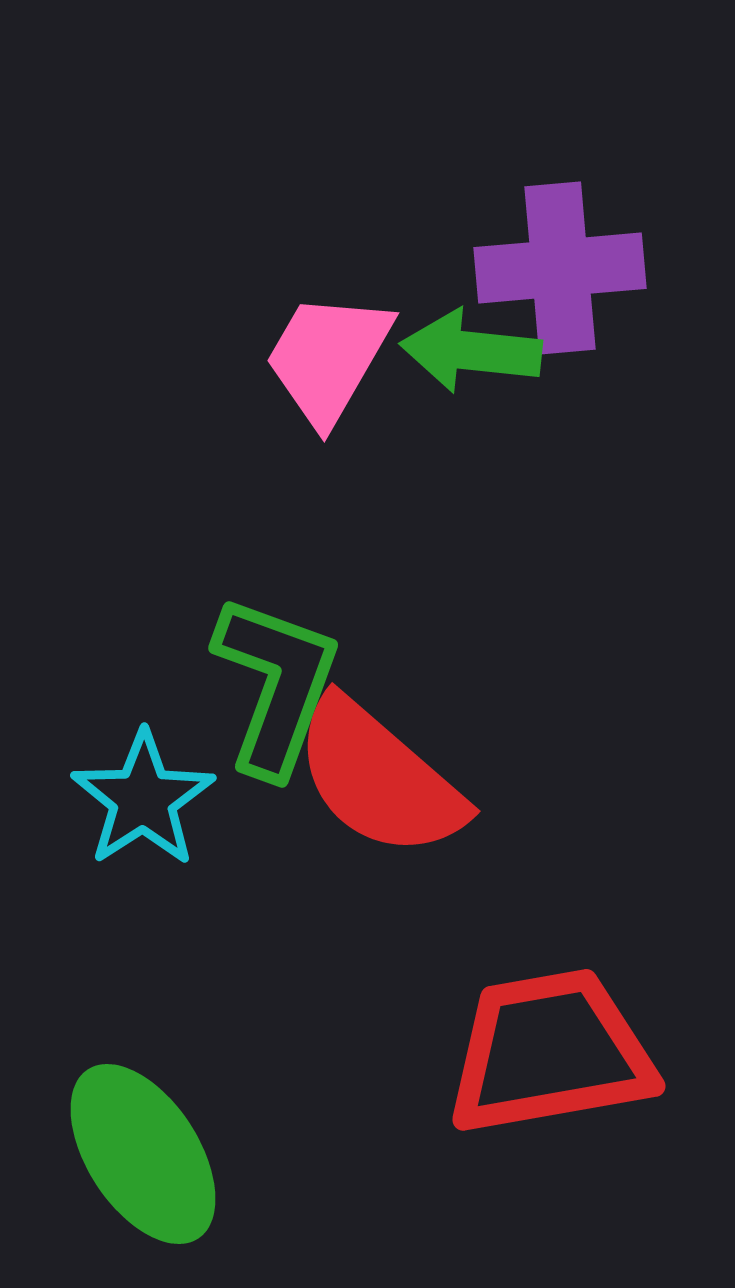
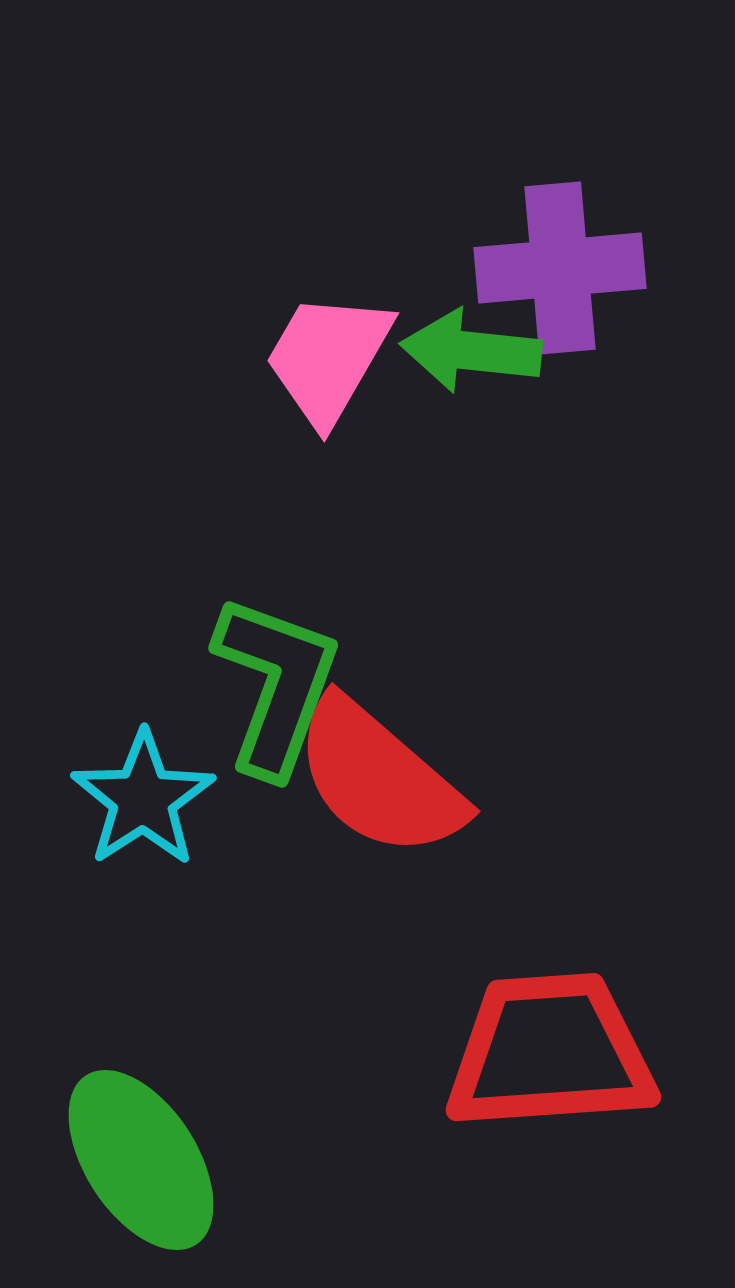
red trapezoid: rotated 6 degrees clockwise
green ellipse: moved 2 px left, 6 px down
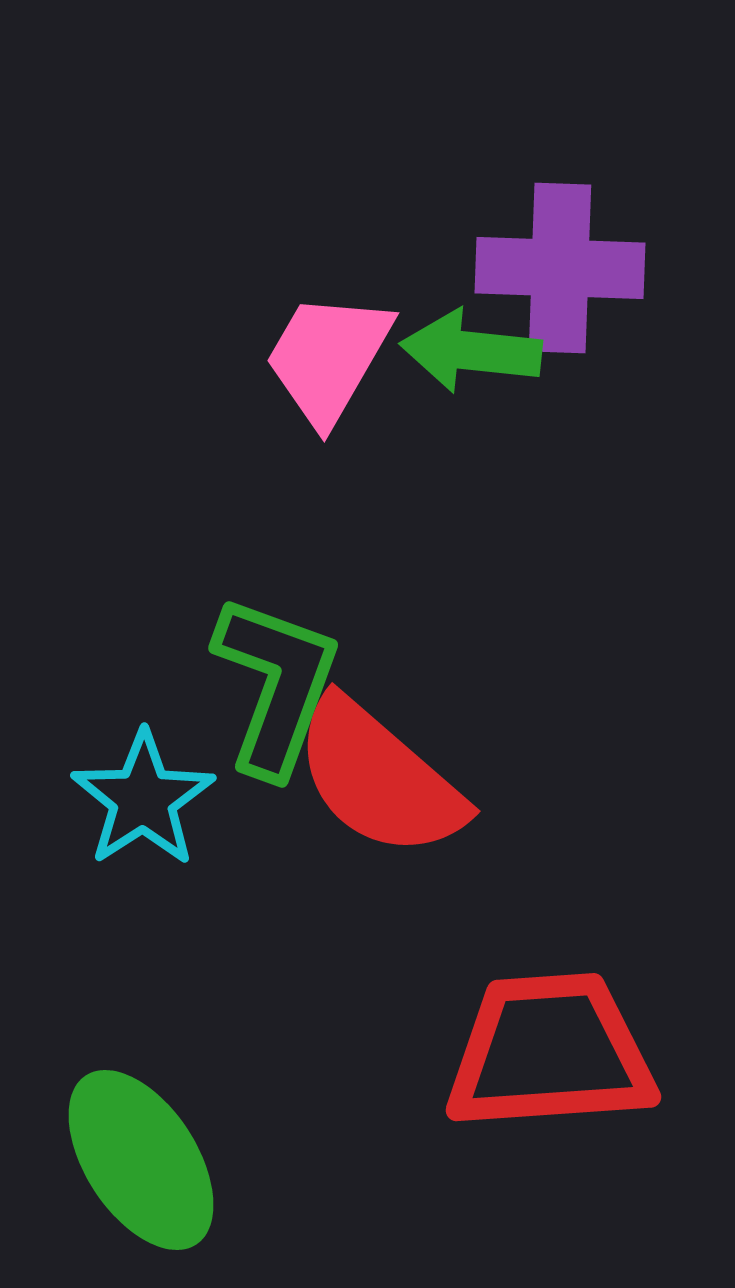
purple cross: rotated 7 degrees clockwise
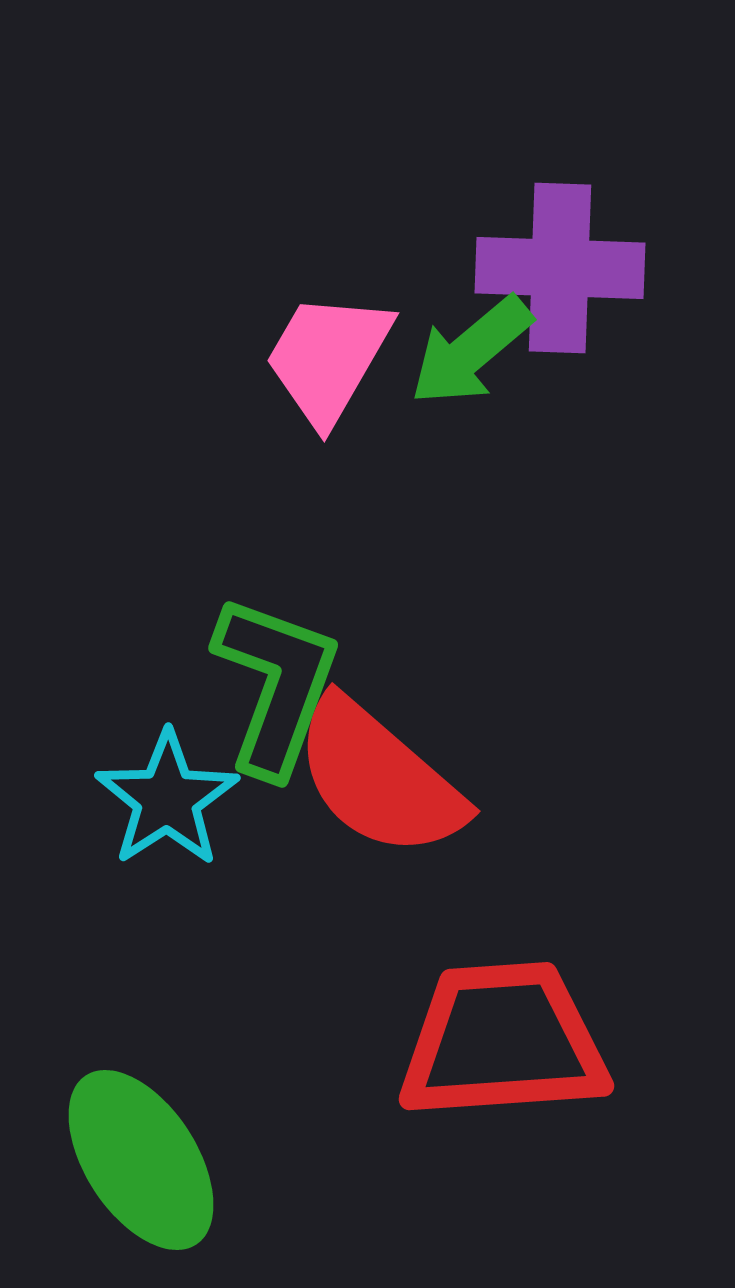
green arrow: rotated 46 degrees counterclockwise
cyan star: moved 24 px right
red trapezoid: moved 47 px left, 11 px up
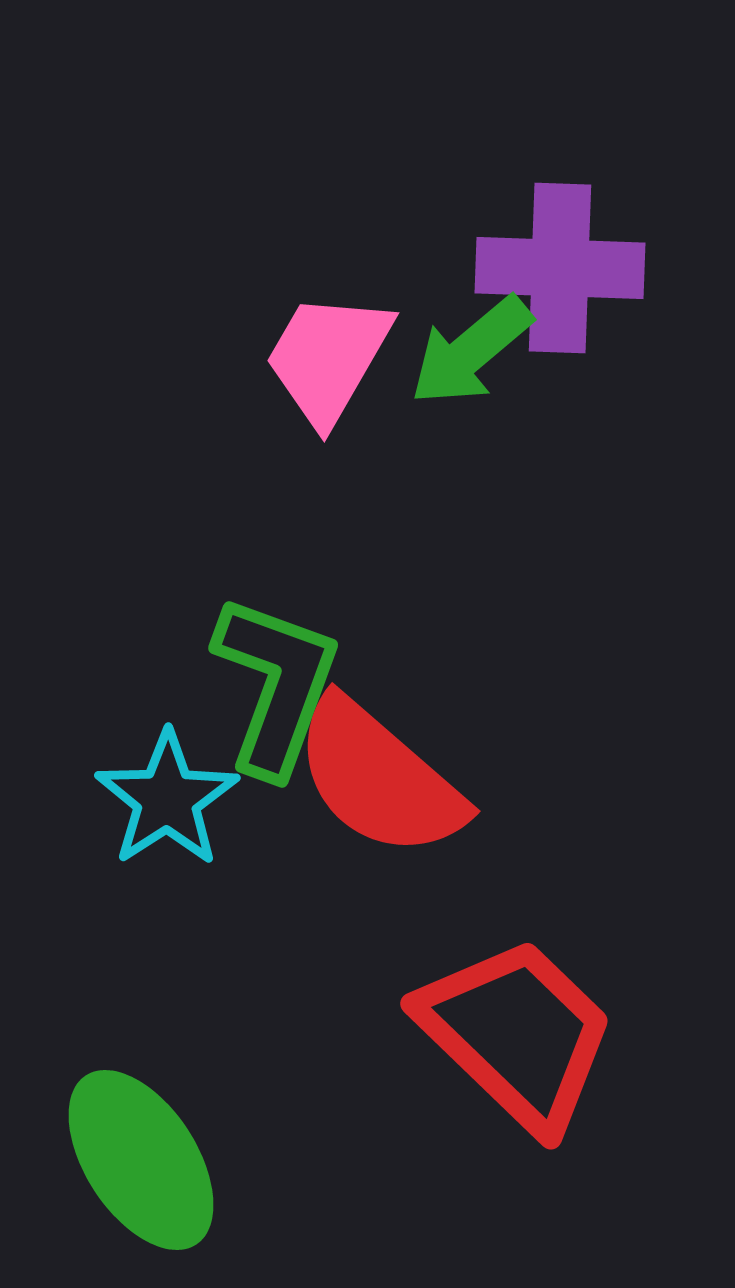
red trapezoid: moved 14 px right, 7 px up; rotated 48 degrees clockwise
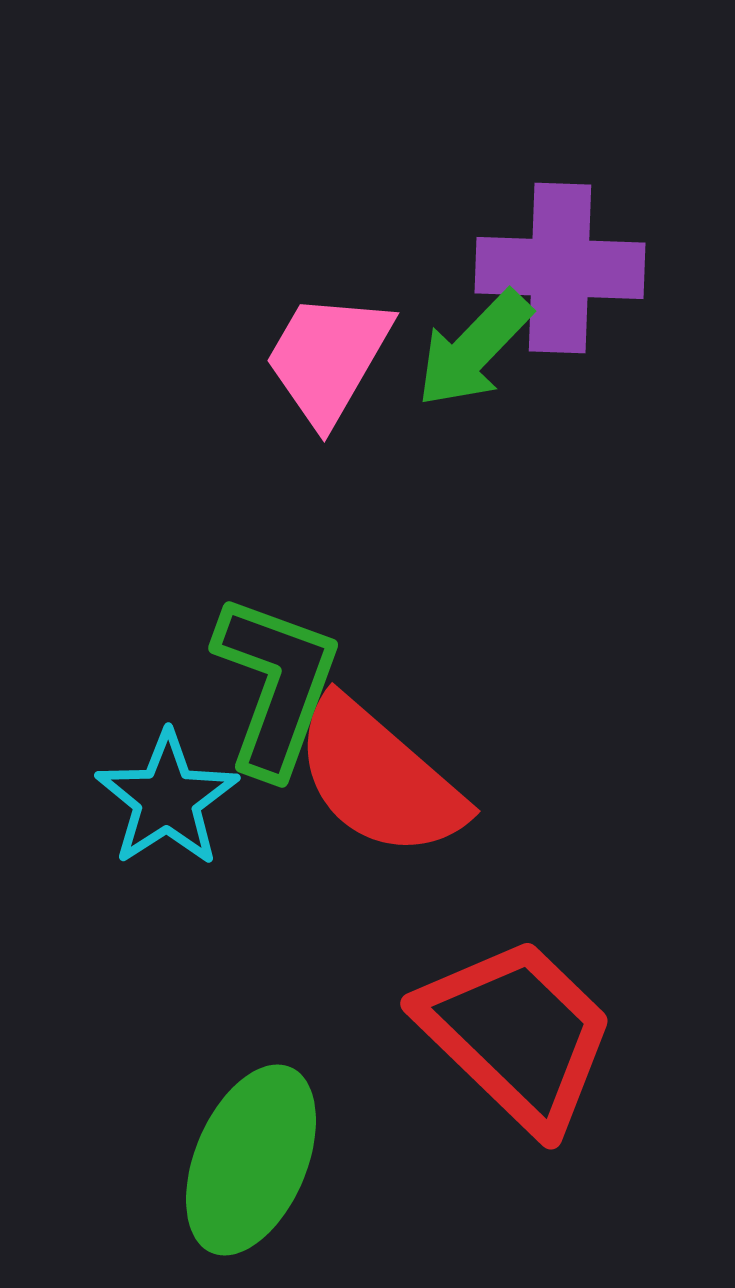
green arrow: moved 3 px right, 2 px up; rotated 6 degrees counterclockwise
green ellipse: moved 110 px right; rotated 56 degrees clockwise
